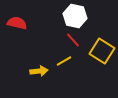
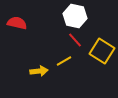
red line: moved 2 px right
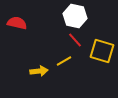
yellow square: rotated 15 degrees counterclockwise
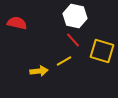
red line: moved 2 px left
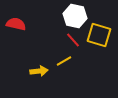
red semicircle: moved 1 px left, 1 px down
yellow square: moved 3 px left, 16 px up
